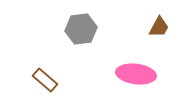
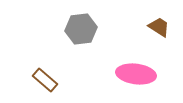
brown trapezoid: rotated 85 degrees counterclockwise
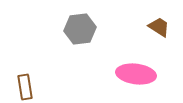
gray hexagon: moved 1 px left
brown rectangle: moved 20 px left, 7 px down; rotated 40 degrees clockwise
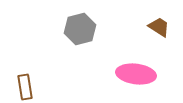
gray hexagon: rotated 8 degrees counterclockwise
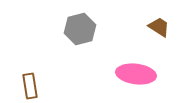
brown rectangle: moved 5 px right, 1 px up
